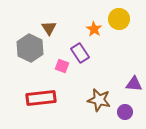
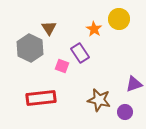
purple triangle: rotated 24 degrees counterclockwise
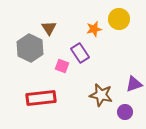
orange star: rotated 28 degrees clockwise
brown star: moved 2 px right, 5 px up
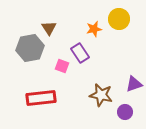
gray hexagon: rotated 24 degrees clockwise
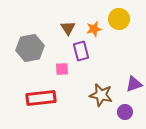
brown triangle: moved 19 px right
purple rectangle: moved 1 px right, 2 px up; rotated 18 degrees clockwise
pink square: moved 3 px down; rotated 24 degrees counterclockwise
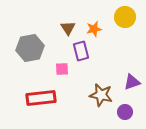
yellow circle: moved 6 px right, 2 px up
purple triangle: moved 2 px left, 2 px up
